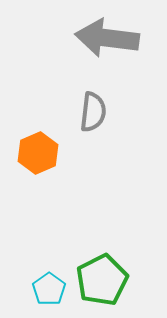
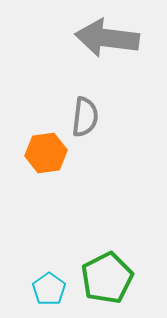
gray semicircle: moved 8 px left, 5 px down
orange hexagon: moved 8 px right; rotated 15 degrees clockwise
green pentagon: moved 5 px right, 2 px up
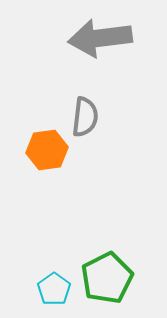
gray arrow: moved 7 px left; rotated 14 degrees counterclockwise
orange hexagon: moved 1 px right, 3 px up
cyan pentagon: moved 5 px right
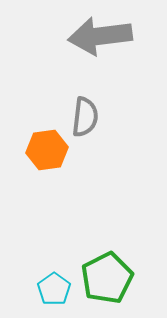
gray arrow: moved 2 px up
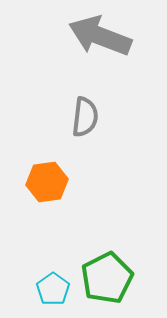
gray arrow: rotated 28 degrees clockwise
orange hexagon: moved 32 px down
cyan pentagon: moved 1 px left
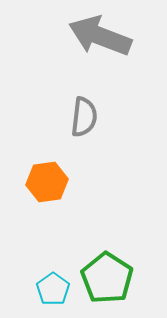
gray semicircle: moved 1 px left
green pentagon: rotated 12 degrees counterclockwise
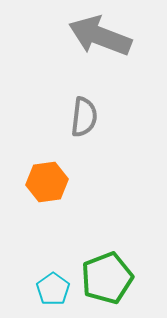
green pentagon: rotated 18 degrees clockwise
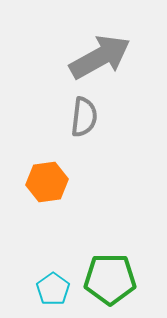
gray arrow: moved 21 px down; rotated 130 degrees clockwise
green pentagon: moved 3 px right, 1 px down; rotated 21 degrees clockwise
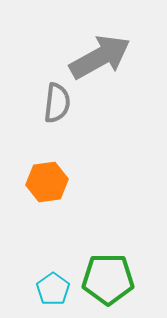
gray semicircle: moved 27 px left, 14 px up
green pentagon: moved 2 px left
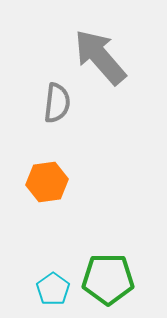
gray arrow: rotated 102 degrees counterclockwise
